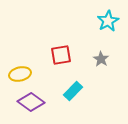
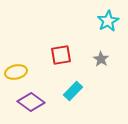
yellow ellipse: moved 4 px left, 2 px up
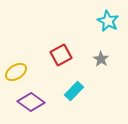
cyan star: rotated 15 degrees counterclockwise
red square: rotated 20 degrees counterclockwise
yellow ellipse: rotated 20 degrees counterclockwise
cyan rectangle: moved 1 px right
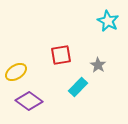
red square: rotated 20 degrees clockwise
gray star: moved 3 px left, 6 px down
cyan rectangle: moved 4 px right, 4 px up
purple diamond: moved 2 px left, 1 px up
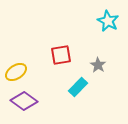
purple diamond: moved 5 px left
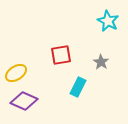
gray star: moved 3 px right, 3 px up
yellow ellipse: moved 1 px down
cyan rectangle: rotated 18 degrees counterclockwise
purple diamond: rotated 12 degrees counterclockwise
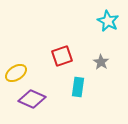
red square: moved 1 px right, 1 px down; rotated 10 degrees counterclockwise
cyan rectangle: rotated 18 degrees counterclockwise
purple diamond: moved 8 px right, 2 px up
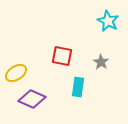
red square: rotated 30 degrees clockwise
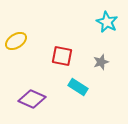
cyan star: moved 1 px left, 1 px down
gray star: rotated 21 degrees clockwise
yellow ellipse: moved 32 px up
cyan rectangle: rotated 66 degrees counterclockwise
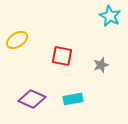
cyan star: moved 3 px right, 6 px up
yellow ellipse: moved 1 px right, 1 px up
gray star: moved 3 px down
cyan rectangle: moved 5 px left, 12 px down; rotated 42 degrees counterclockwise
